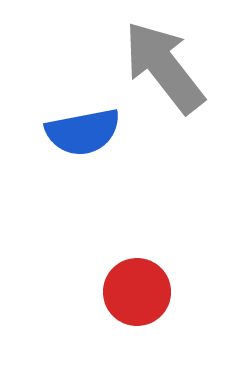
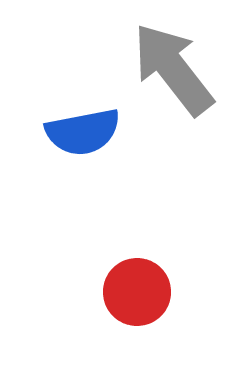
gray arrow: moved 9 px right, 2 px down
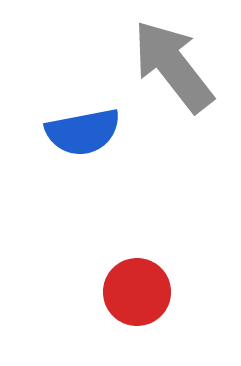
gray arrow: moved 3 px up
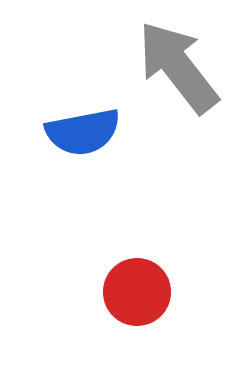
gray arrow: moved 5 px right, 1 px down
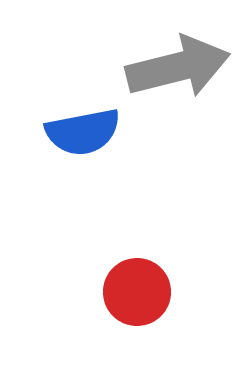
gray arrow: rotated 114 degrees clockwise
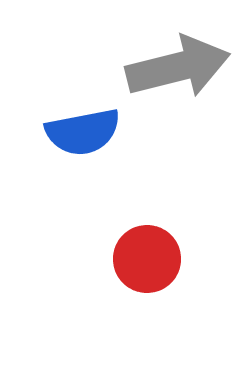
red circle: moved 10 px right, 33 px up
